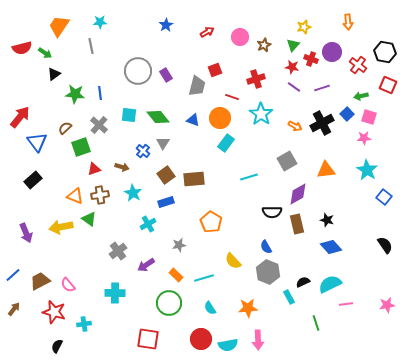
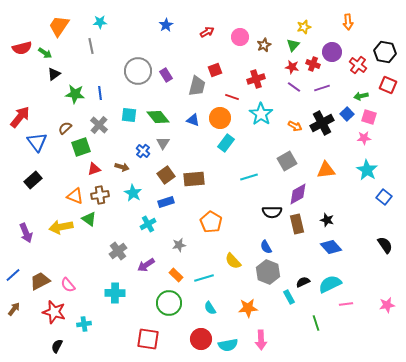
red cross at (311, 59): moved 2 px right, 5 px down
pink arrow at (258, 340): moved 3 px right
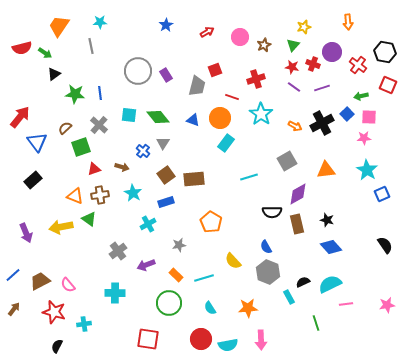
pink square at (369, 117): rotated 14 degrees counterclockwise
blue square at (384, 197): moved 2 px left, 3 px up; rotated 28 degrees clockwise
purple arrow at (146, 265): rotated 12 degrees clockwise
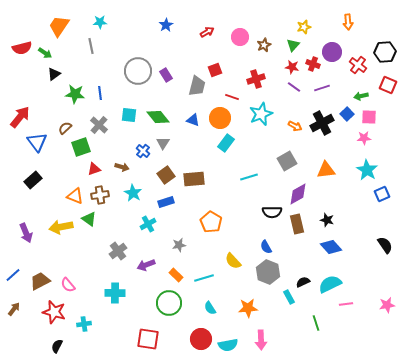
black hexagon at (385, 52): rotated 15 degrees counterclockwise
cyan star at (261, 114): rotated 15 degrees clockwise
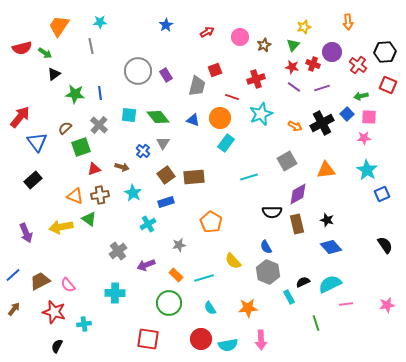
brown rectangle at (194, 179): moved 2 px up
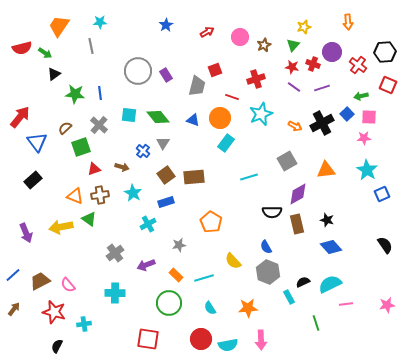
gray cross at (118, 251): moved 3 px left, 2 px down
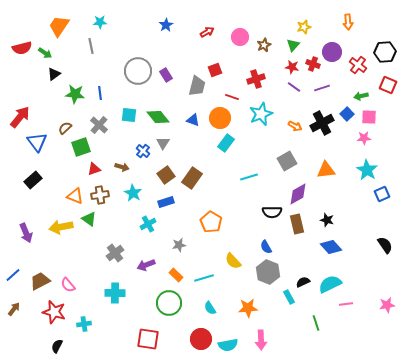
brown rectangle at (194, 177): moved 2 px left, 1 px down; rotated 50 degrees counterclockwise
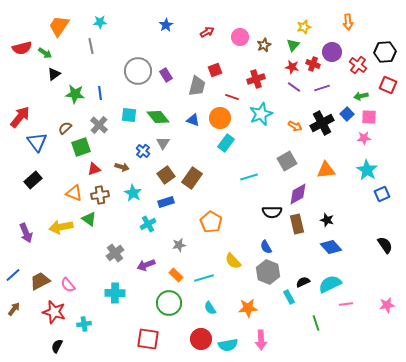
orange triangle at (75, 196): moved 1 px left, 3 px up
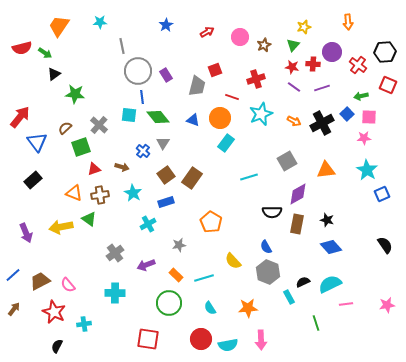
gray line at (91, 46): moved 31 px right
red cross at (313, 64): rotated 16 degrees counterclockwise
blue line at (100, 93): moved 42 px right, 4 px down
orange arrow at (295, 126): moved 1 px left, 5 px up
brown rectangle at (297, 224): rotated 24 degrees clockwise
red star at (54, 312): rotated 10 degrees clockwise
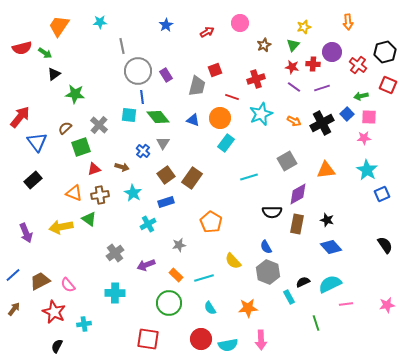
pink circle at (240, 37): moved 14 px up
black hexagon at (385, 52): rotated 10 degrees counterclockwise
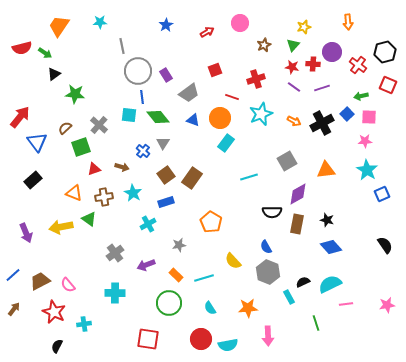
gray trapezoid at (197, 86): moved 8 px left, 7 px down; rotated 40 degrees clockwise
pink star at (364, 138): moved 1 px right, 3 px down
brown cross at (100, 195): moved 4 px right, 2 px down
pink arrow at (261, 340): moved 7 px right, 4 px up
